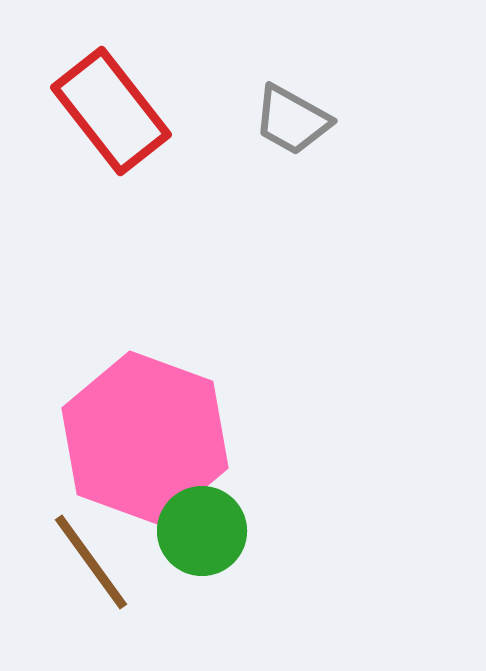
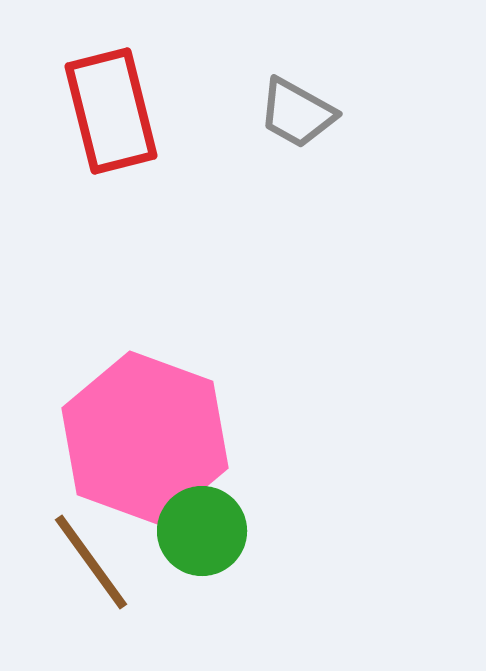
red rectangle: rotated 24 degrees clockwise
gray trapezoid: moved 5 px right, 7 px up
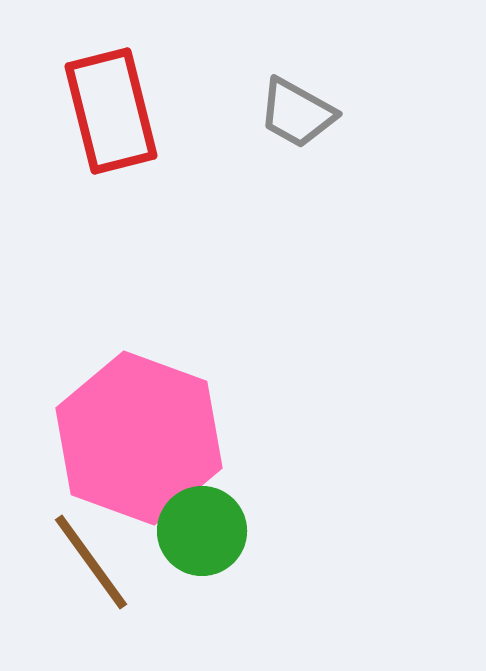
pink hexagon: moved 6 px left
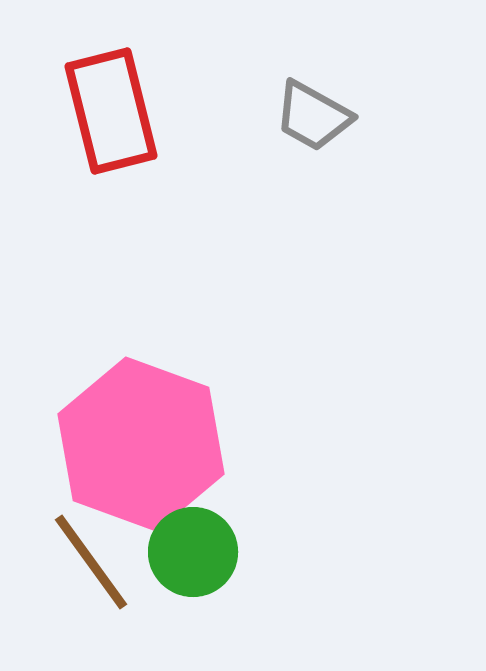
gray trapezoid: moved 16 px right, 3 px down
pink hexagon: moved 2 px right, 6 px down
green circle: moved 9 px left, 21 px down
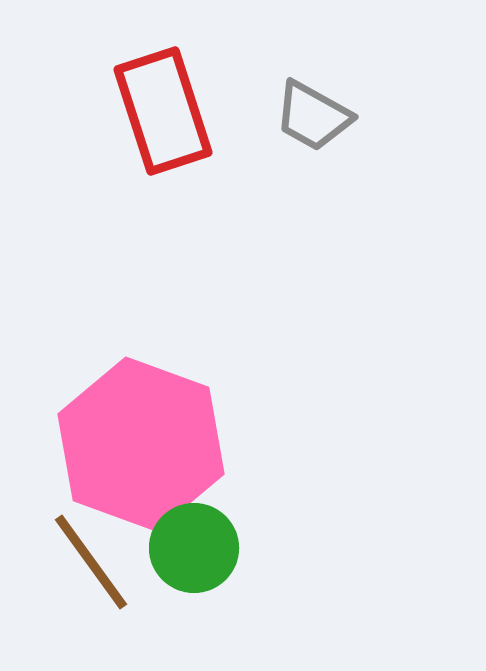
red rectangle: moved 52 px right; rotated 4 degrees counterclockwise
green circle: moved 1 px right, 4 px up
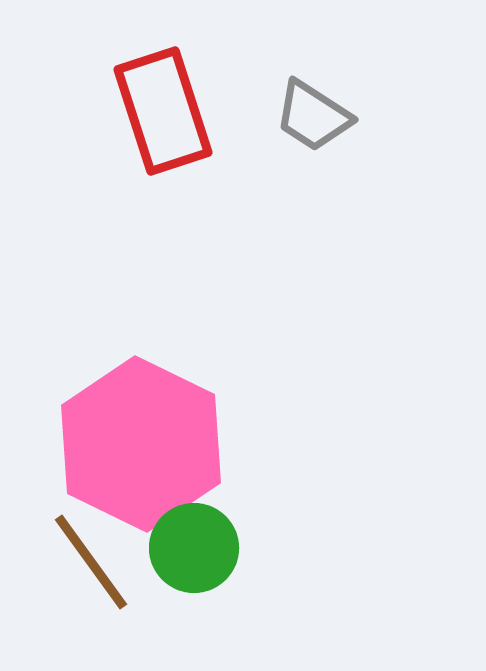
gray trapezoid: rotated 4 degrees clockwise
pink hexagon: rotated 6 degrees clockwise
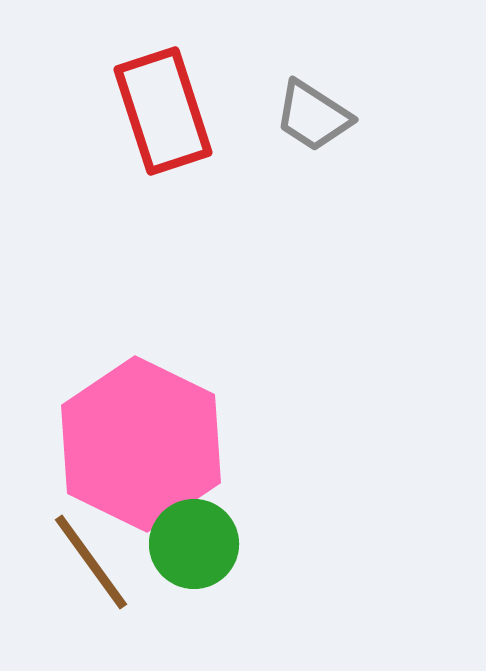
green circle: moved 4 px up
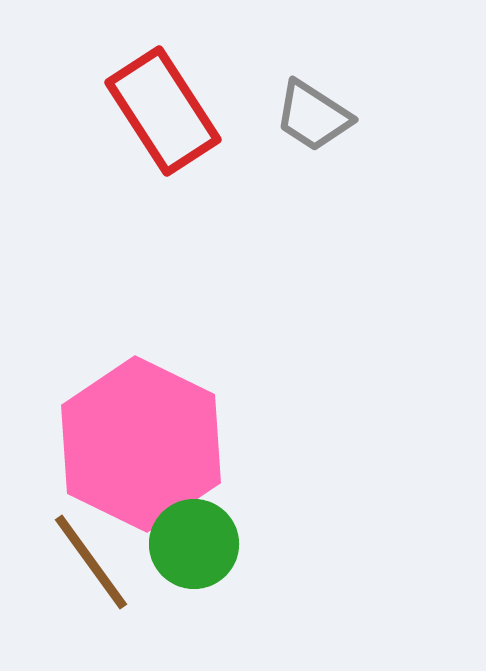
red rectangle: rotated 15 degrees counterclockwise
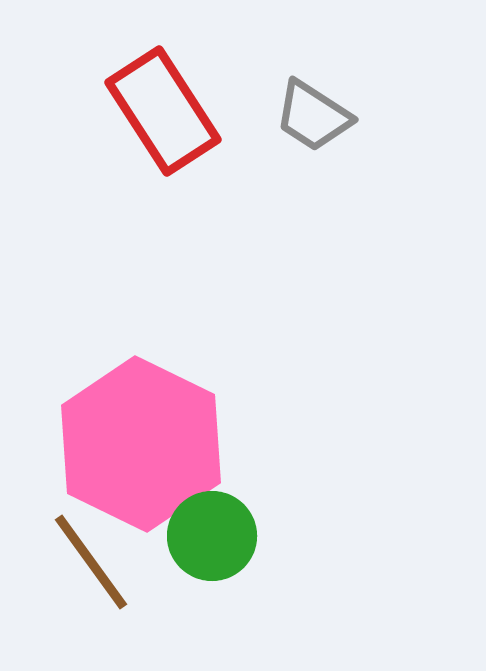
green circle: moved 18 px right, 8 px up
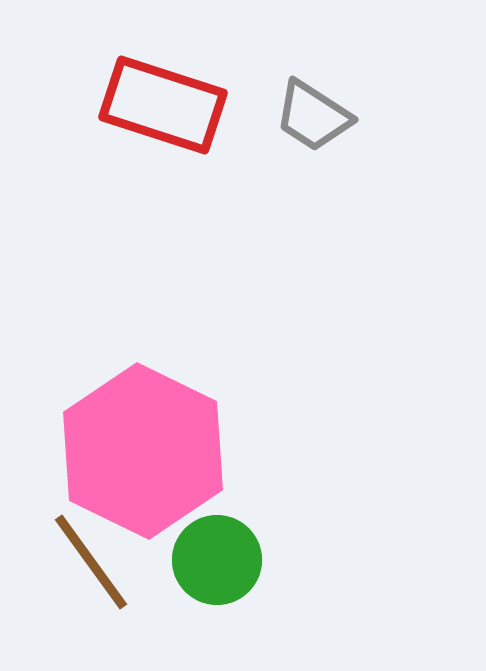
red rectangle: moved 6 px up; rotated 39 degrees counterclockwise
pink hexagon: moved 2 px right, 7 px down
green circle: moved 5 px right, 24 px down
